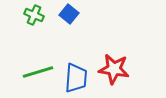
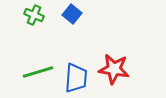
blue square: moved 3 px right
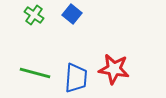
green cross: rotated 12 degrees clockwise
green line: moved 3 px left, 1 px down; rotated 32 degrees clockwise
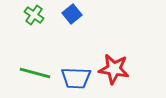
blue square: rotated 12 degrees clockwise
blue trapezoid: rotated 88 degrees clockwise
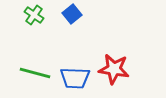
blue trapezoid: moved 1 px left
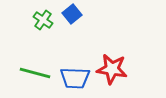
green cross: moved 9 px right, 5 px down
red star: moved 2 px left
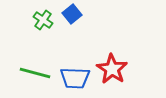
red star: rotated 24 degrees clockwise
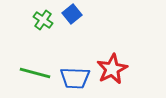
red star: rotated 12 degrees clockwise
